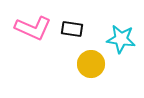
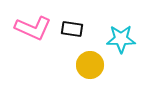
cyan star: rotated 8 degrees counterclockwise
yellow circle: moved 1 px left, 1 px down
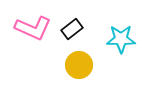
black rectangle: rotated 45 degrees counterclockwise
yellow circle: moved 11 px left
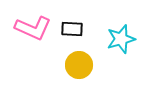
black rectangle: rotated 40 degrees clockwise
cyan star: rotated 16 degrees counterclockwise
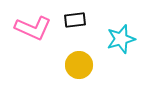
black rectangle: moved 3 px right, 9 px up; rotated 10 degrees counterclockwise
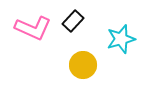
black rectangle: moved 2 px left, 1 px down; rotated 40 degrees counterclockwise
yellow circle: moved 4 px right
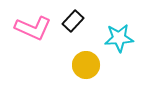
cyan star: moved 2 px left, 1 px up; rotated 12 degrees clockwise
yellow circle: moved 3 px right
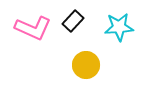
cyan star: moved 11 px up
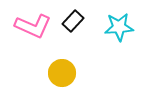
pink L-shape: moved 2 px up
yellow circle: moved 24 px left, 8 px down
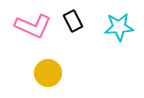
black rectangle: rotated 70 degrees counterclockwise
yellow circle: moved 14 px left
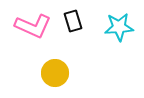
black rectangle: rotated 10 degrees clockwise
yellow circle: moved 7 px right
